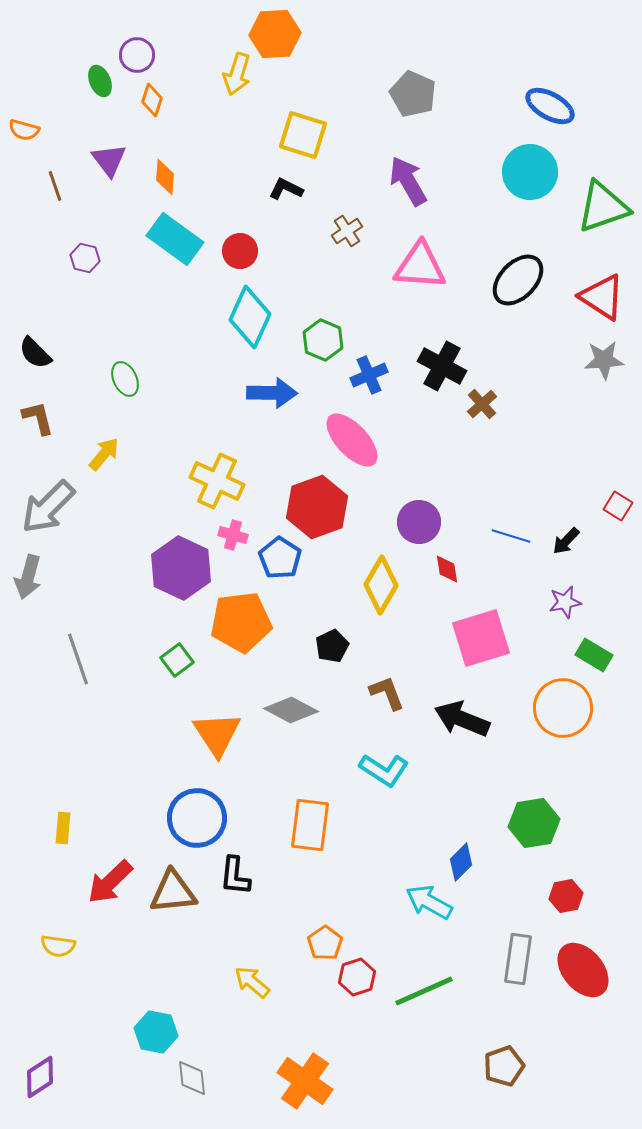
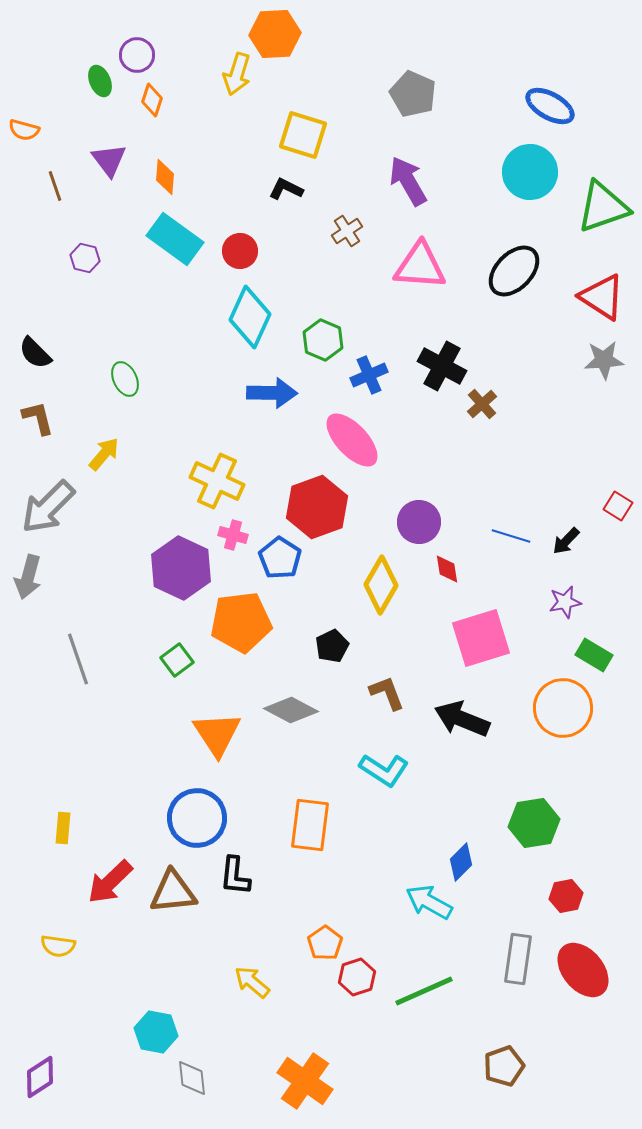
black ellipse at (518, 280): moved 4 px left, 9 px up
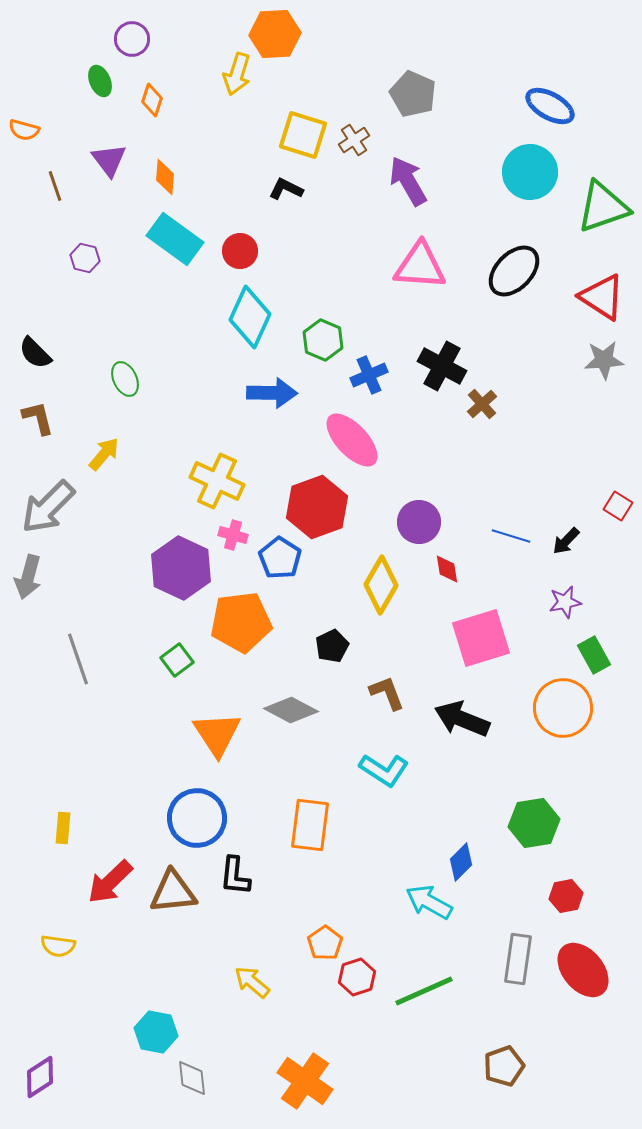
purple circle at (137, 55): moved 5 px left, 16 px up
brown cross at (347, 231): moved 7 px right, 91 px up
green rectangle at (594, 655): rotated 30 degrees clockwise
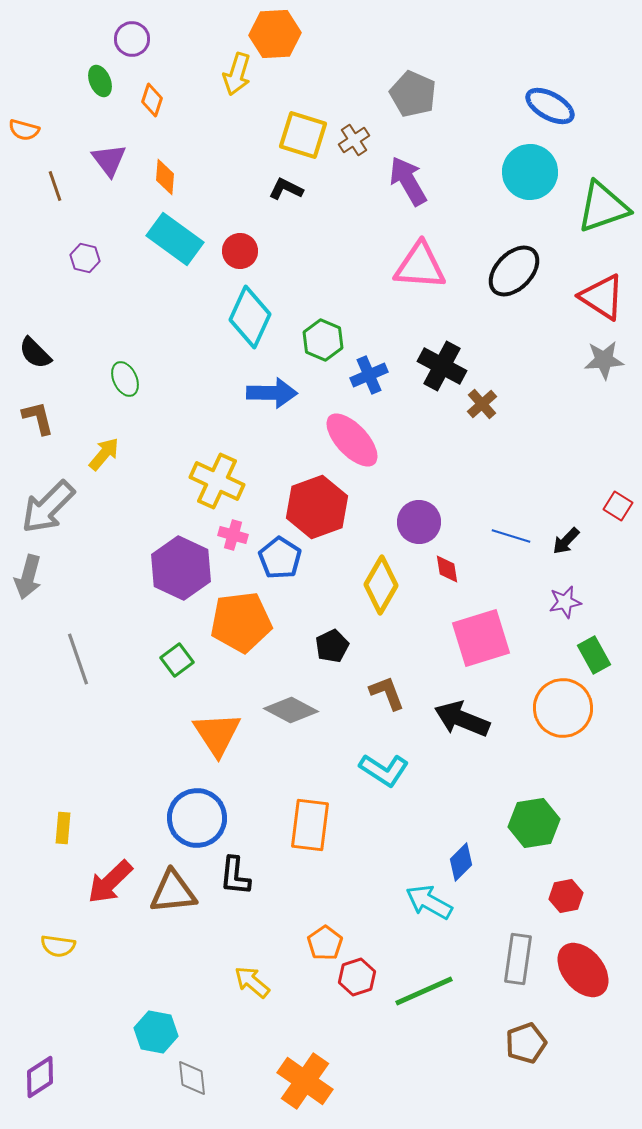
brown pentagon at (504, 1066): moved 22 px right, 23 px up
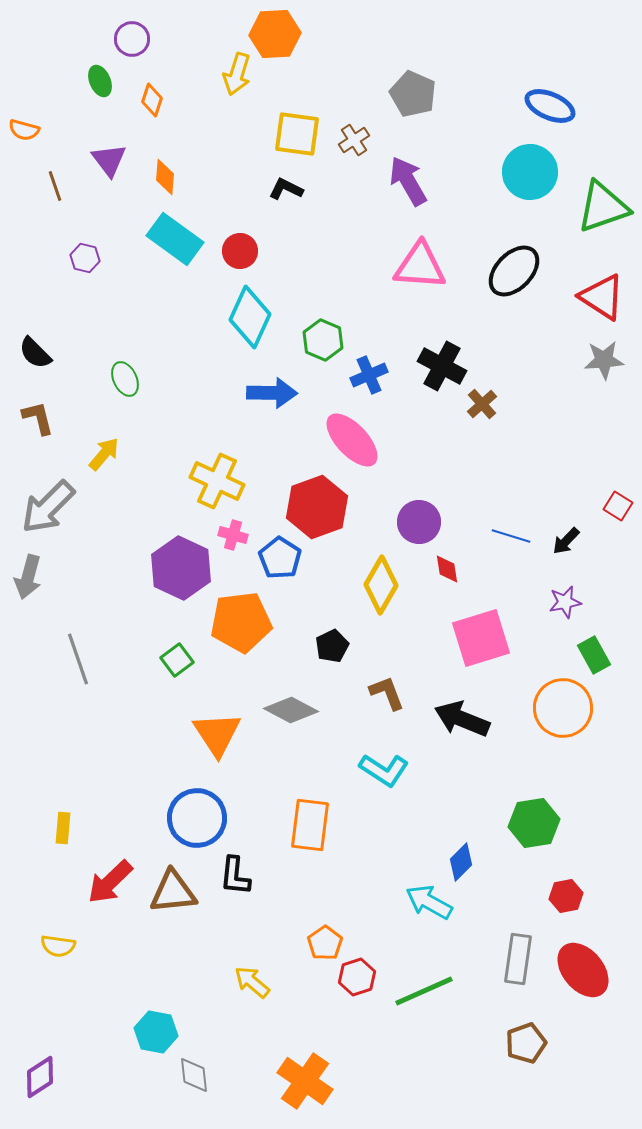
blue ellipse at (550, 106): rotated 6 degrees counterclockwise
yellow square at (303, 135): moved 6 px left, 1 px up; rotated 9 degrees counterclockwise
gray diamond at (192, 1078): moved 2 px right, 3 px up
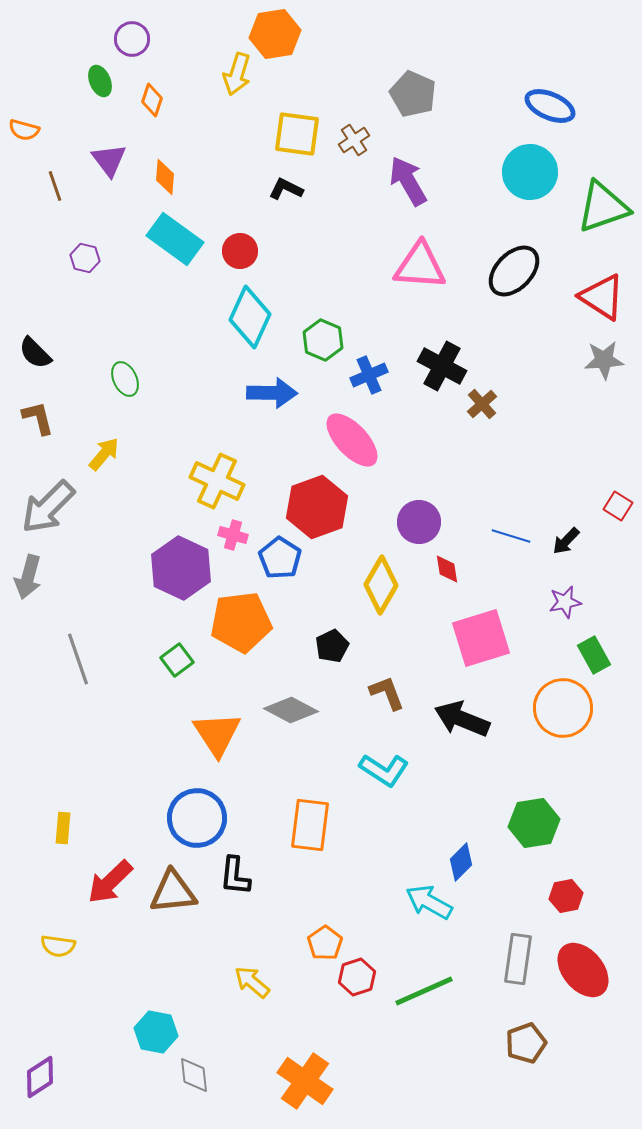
orange hexagon at (275, 34): rotated 6 degrees counterclockwise
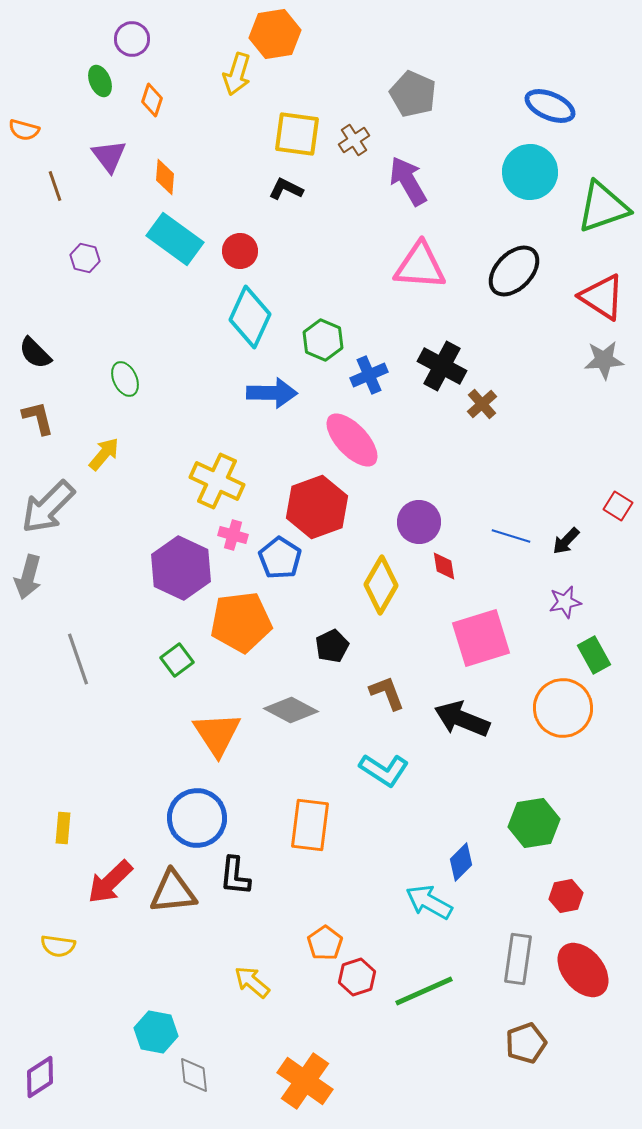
purple triangle at (109, 160): moved 4 px up
red diamond at (447, 569): moved 3 px left, 3 px up
